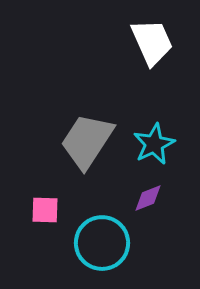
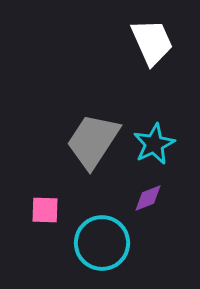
gray trapezoid: moved 6 px right
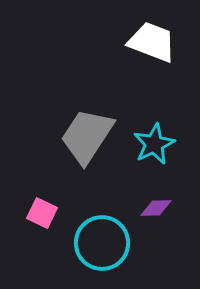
white trapezoid: rotated 45 degrees counterclockwise
gray trapezoid: moved 6 px left, 5 px up
purple diamond: moved 8 px right, 10 px down; rotated 20 degrees clockwise
pink square: moved 3 px left, 3 px down; rotated 24 degrees clockwise
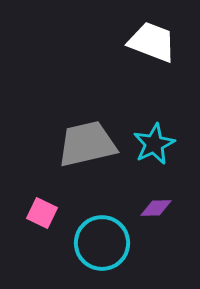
gray trapezoid: moved 8 px down; rotated 44 degrees clockwise
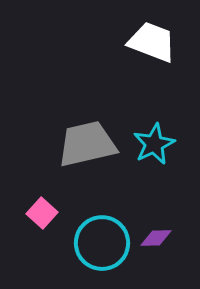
purple diamond: moved 30 px down
pink square: rotated 16 degrees clockwise
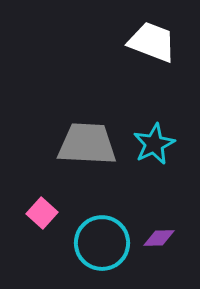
gray trapezoid: rotated 16 degrees clockwise
purple diamond: moved 3 px right
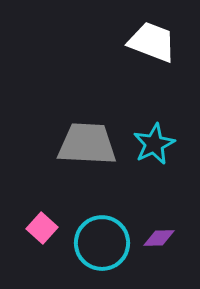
pink square: moved 15 px down
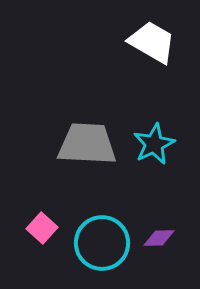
white trapezoid: rotated 9 degrees clockwise
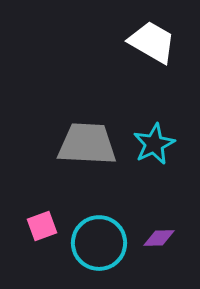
pink square: moved 2 px up; rotated 28 degrees clockwise
cyan circle: moved 3 px left
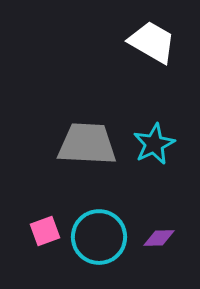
pink square: moved 3 px right, 5 px down
cyan circle: moved 6 px up
